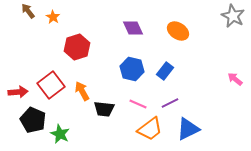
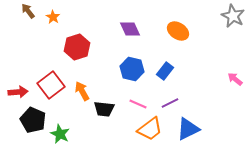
purple diamond: moved 3 px left, 1 px down
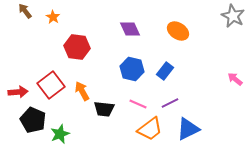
brown arrow: moved 3 px left
red hexagon: rotated 25 degrees clockwise
green star: rotated 24 degrees clockwise
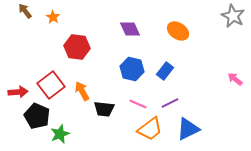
black pentagon: moved 4 px right, 4 px up
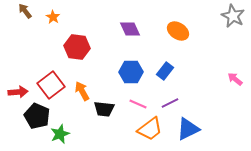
blue hexagon: moved 1 px left, 3 px down; rotated 15 degrees counterclockwise
